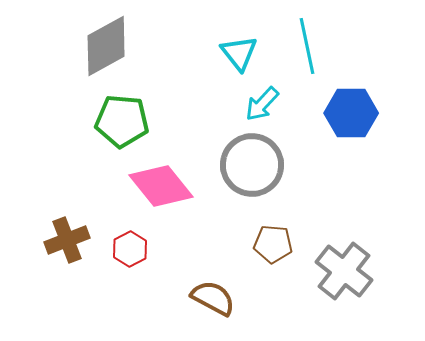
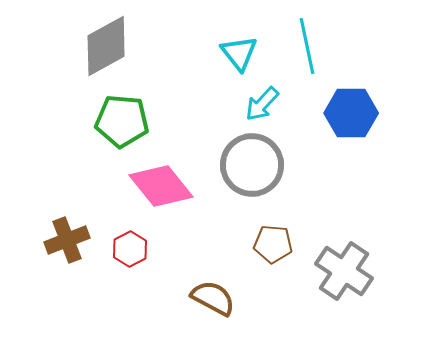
gray cross: rotated 4 degrees counterclockwise
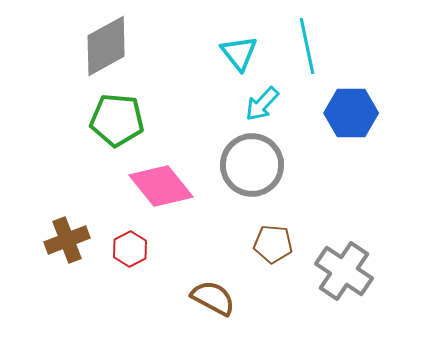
green pentagon: moved 5 px left, 1 px up
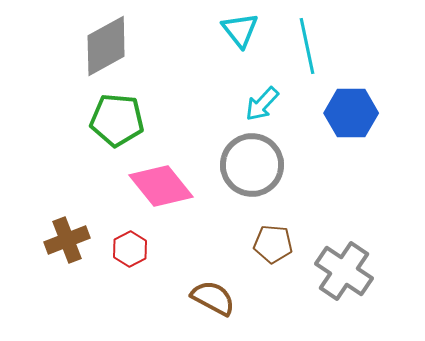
cyan triangle: moved 1 px right, 23 px up
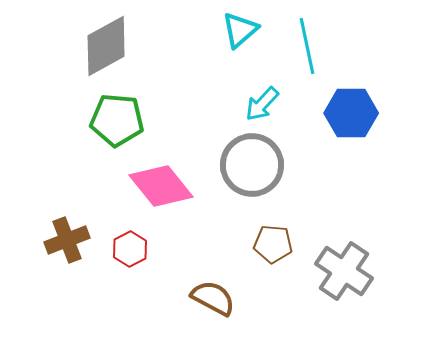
cyan triangle: rotated 27 degrees clockwise
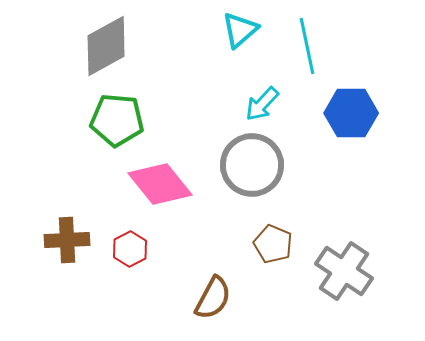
pink diamond: moved 1 px left, 2 px up
brown cross: rotated 18 degrees clockwise
brown pentagon: rotated 18 degrees clockwise
brown semicircle: rotated 90 degrees clockwise
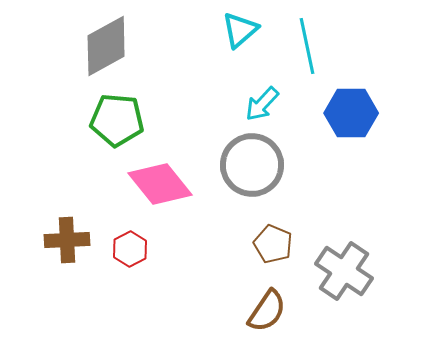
brown semicircle: moved 54 px right, 13 px down; rotated 6 degrees clockwise
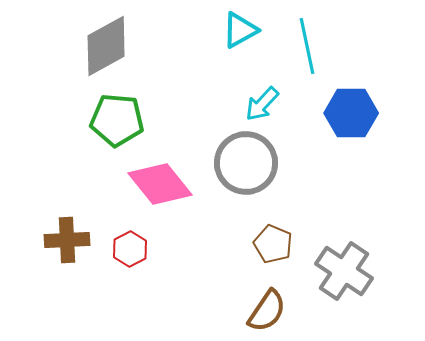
cyan triangle: rotated 12 degrees clockwise
gray circle: moved 6 px left, 2 px up
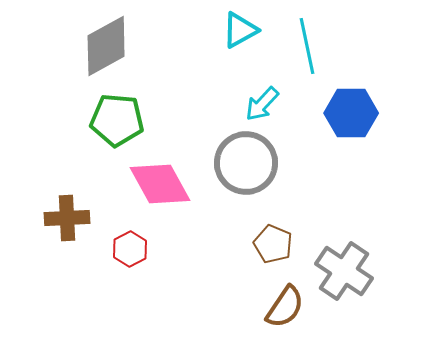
pink diamond: rotated 10 degrees clockwise
brown cross: moved 22 px up
brown semicircle: moved 18 px right, 4 px up
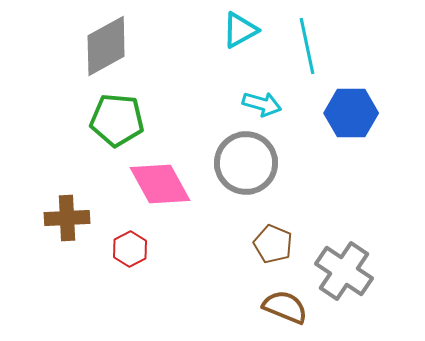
cyan arrow: rotated 117 degrees counterclockwise
brown semicircle: rotated 102 degrees counterclockwise
